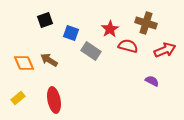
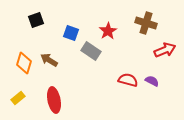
black square: moved 9 px left
red star: moved 2 px left, 2 px down
red semicircle: moved 34 px down
orange diamond: rotated 40 degrees clockwise
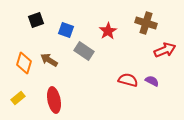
blue square: moved 5 px left, 3 px up
gray rectangle: moved 7 px left
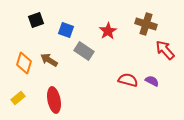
brown cross: moved 1 px down
red arrow: rotated 110 degrees counterclockwise
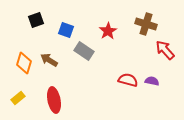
purple semicircle: rotated 16 degrees counterclockwise
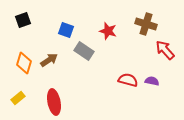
black square: moved 13 px left
red star: rotated 24 degrees counterclockwise
brown arrow: rotated 114 degrees clockwise
red ellipse: moved 2 px down
